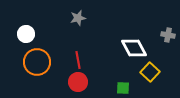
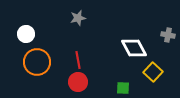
yellow square: moved 3 px right
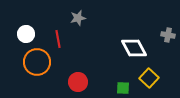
red line: moved 20 px left, 21 px up
yellow square: moved 4 px left, 6 px down
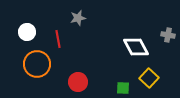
white circle: moved 1 px right, 2 px up
white diamond: moved 2 px right, 1 px up
orange circle: moved 2 px down
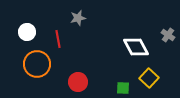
gray cross: rotated 24 degrees clockwise
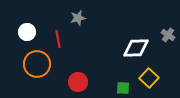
white diamond: moved 1 px down; rotated 64 degrees counterclockwise
